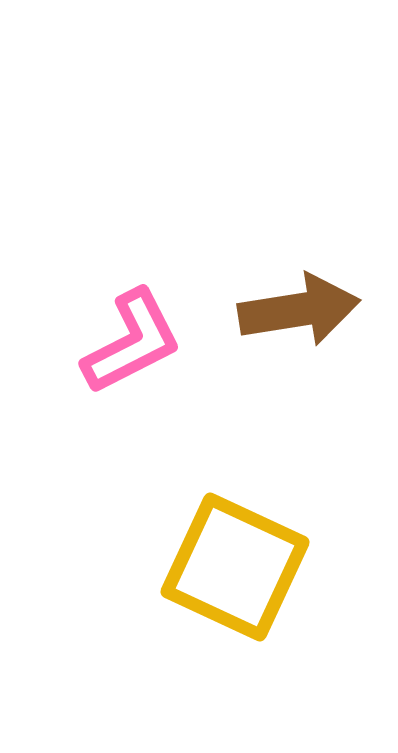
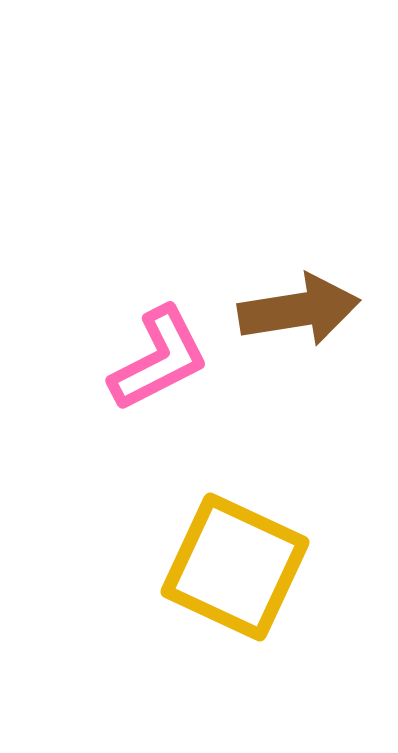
pink L-shape: moved 27 px right, 17 px down
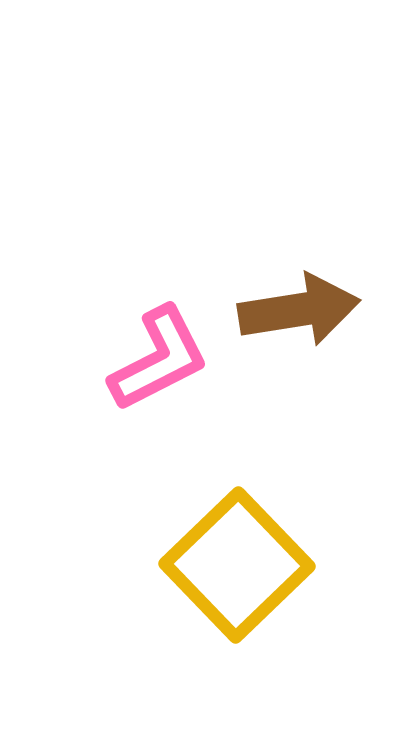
yellow square: moved 2 px right, 2 px up; rotated 21 degrees clockwise
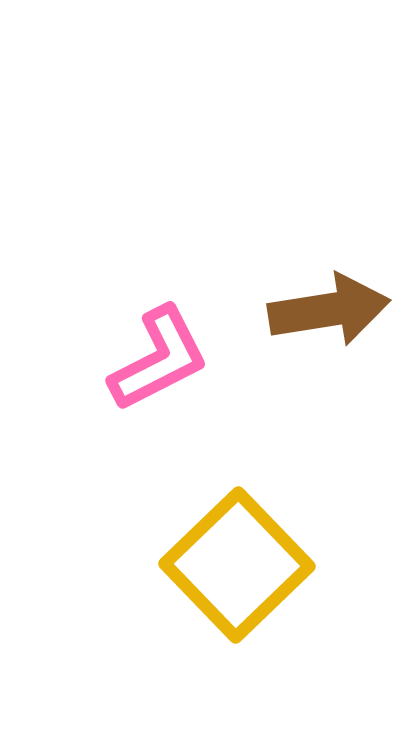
brown arrow: moved 30 px right
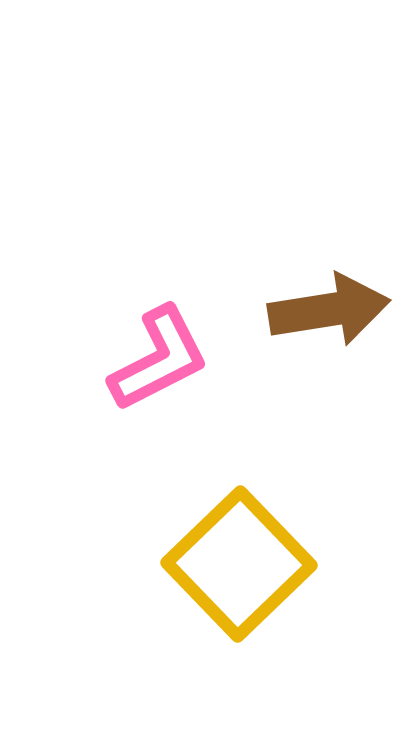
yellow square: moved 2 px right, 1 px up
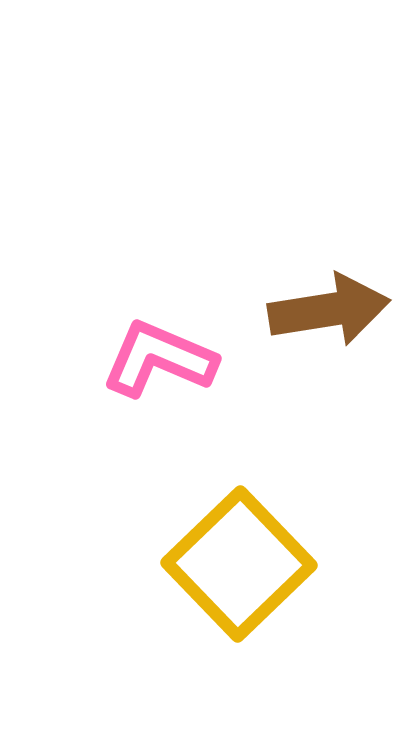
pink L-shape: rotated 130 degrees counterclockwise
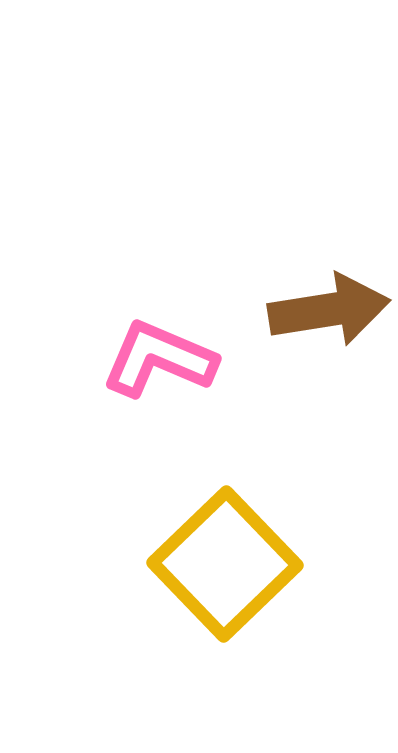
yellow square: moved 14 px left
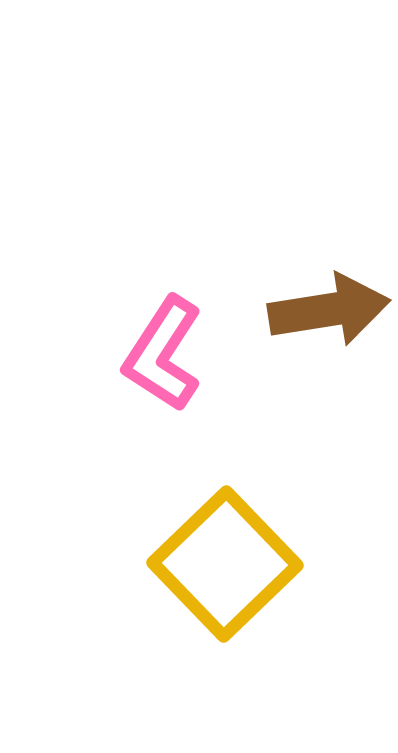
pink L-shape: moved 4 px right, 5 px up; rotated 80 degrees counterclockwise
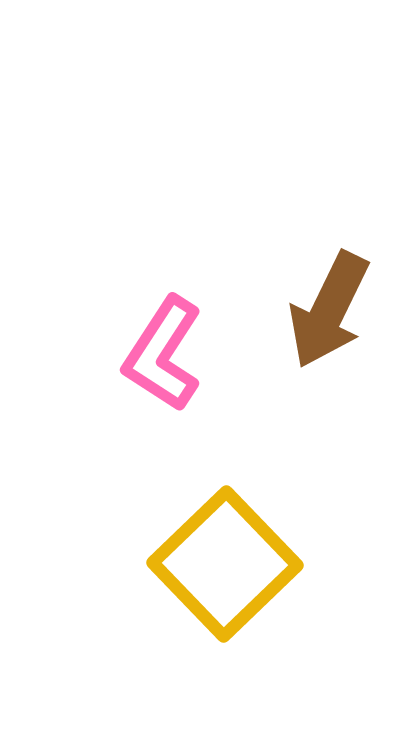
brown arrow: rotated 125 degrees clockwise
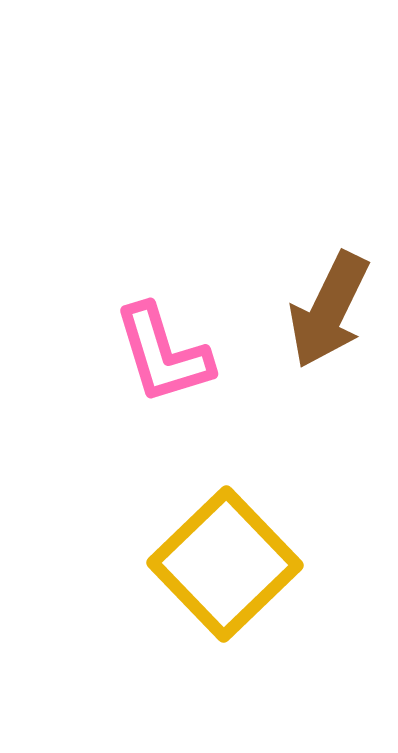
pink L-shape: rotated 50 degrees counterclockwise
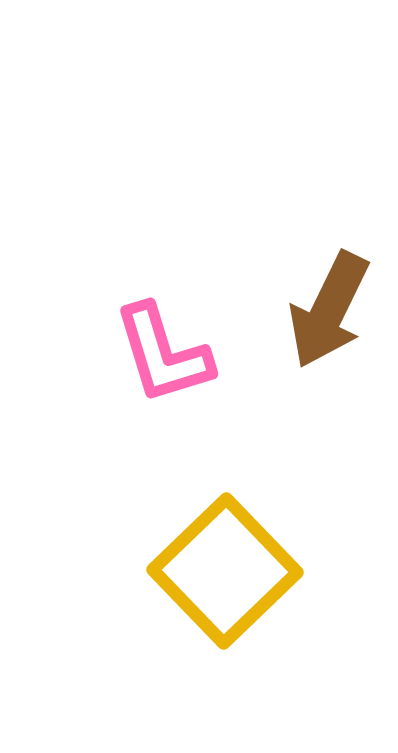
yellow square: moved 7 px down
